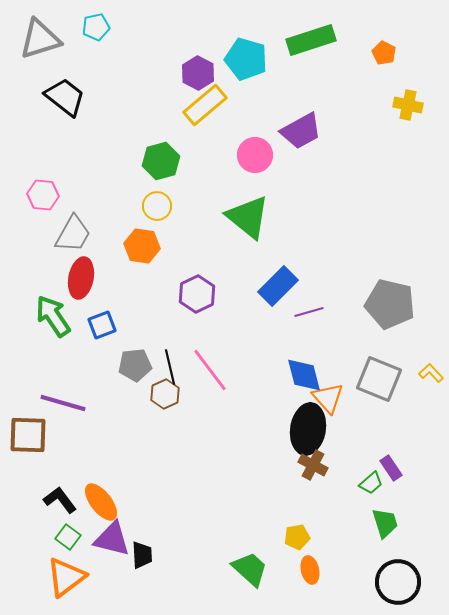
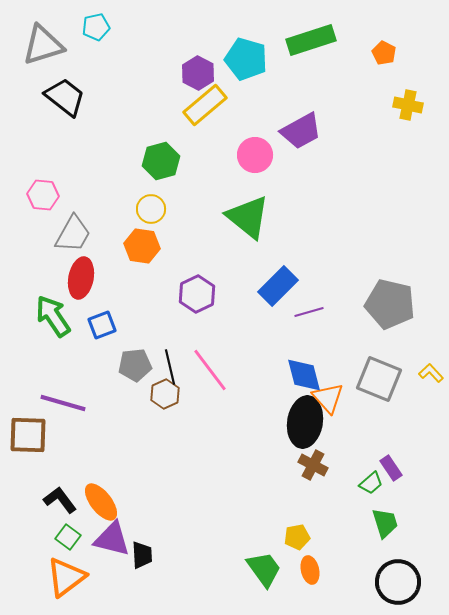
gray triangle at (40, 39): moved 3 px right, 6 px down
yellow circle at (157, 206): moved 6 px left, 3 px down
black ellipse at (308, 429): moved 3 px left, 7 px up
green trapezoid at (250, 569): moved 14 px right; rotated 12 degrees clockwise
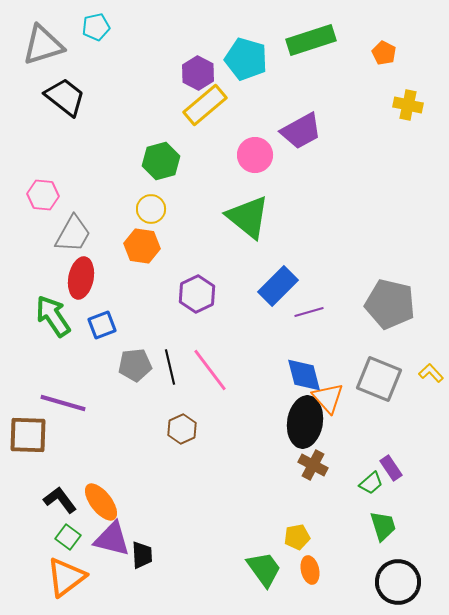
brown hexagon at (165, 394): moved 17 px right, 35 px down
green trapezoid at (385, 523): moved 2 px left, 3 px down
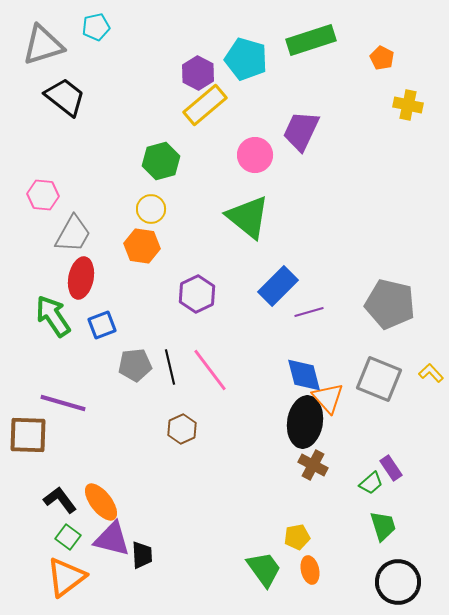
orange pentagon at (384, 53): moved 2 px left, 5 px down
purple trapezoid at (301, 131): rotated 144 degrees clockwise
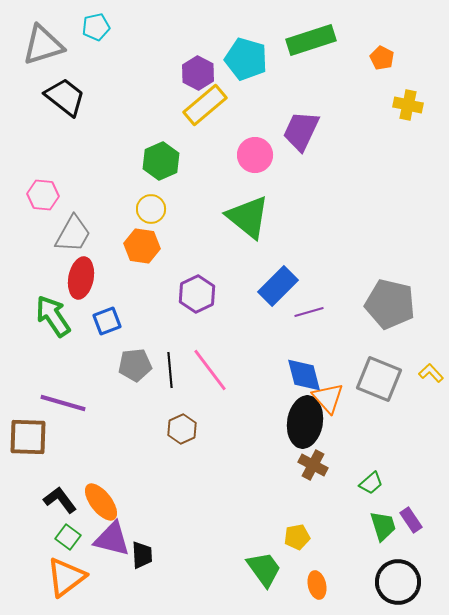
green hexagon at (161, 161): rotated 9 degrees counterclockwise
blue square at (102, 325): moved 5 px right, 4 px up
black line at (170, 367): moved 3 px down; rotated 8 degrees clockwise
brown square at (28, 435): moved 2 px down
purple rectangle at (391, 468): moved 20 px right, 52 px down
orange ellipse at (310, 570): moved 7 px right, 15 px down
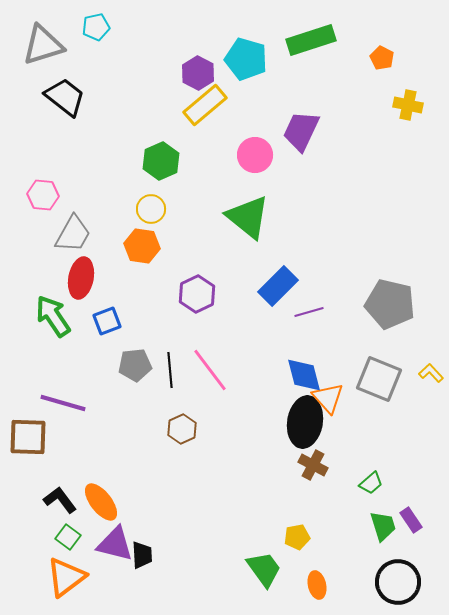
purple triangle at (112, 539): moved 3 px right, 5 px down
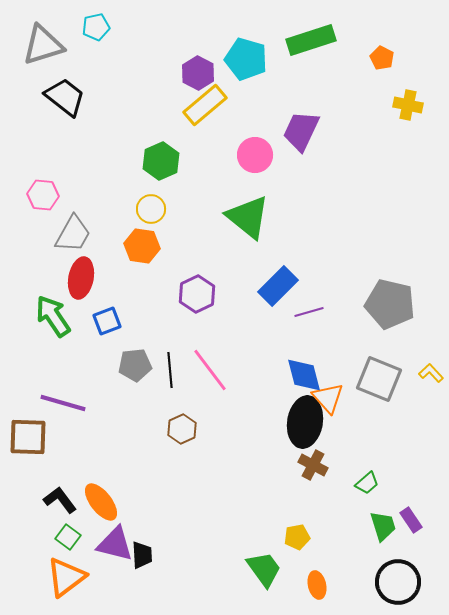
green trapezoid at (371, 483): moved 4 px left
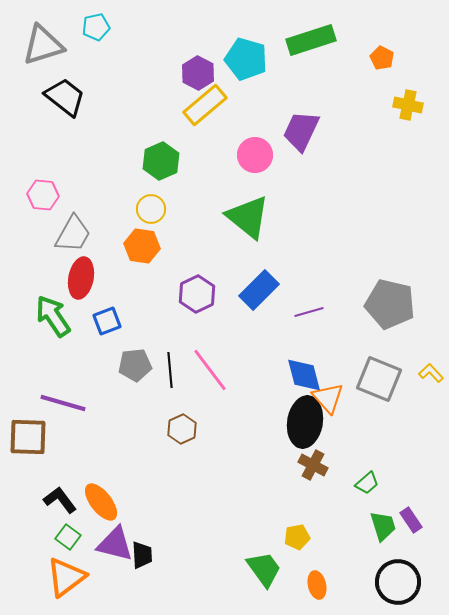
blue rectangle at (278, 286): moved 19 px left, 4 px down
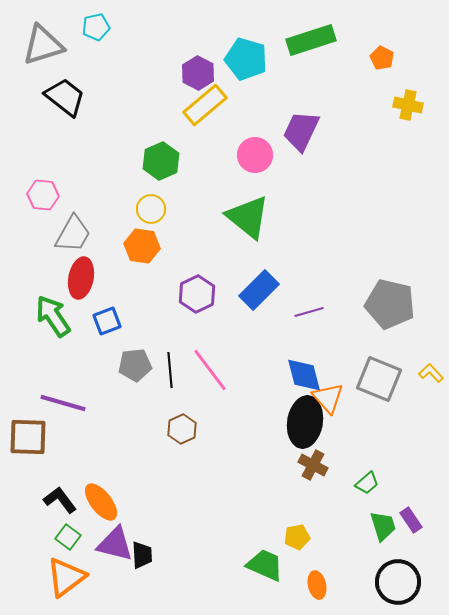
green trapezoid at (264, 569): moved 1 px right, 4 px up; rotated 30 degrees counterclockwise
